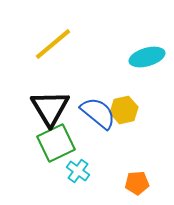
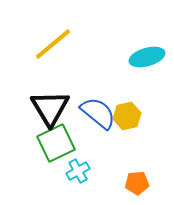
yellow hexagon: moved 3 px right, 6 px down
cyan cross: rotated 25 degrees clockwise
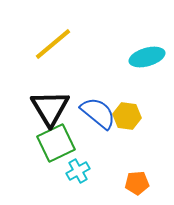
yellow hexagon: rotated 20 degrees clockwise
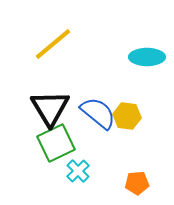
cyan ellipse: rotated 16 degrees clockwise
cyan cross: rotated 15 degrees counterclockwise
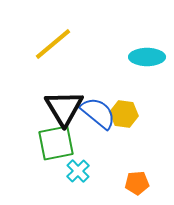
black triangle: moved 14 px right
yellow hexagon: moved 3 px left, 2 px up
green square: rotated 15 degrees clockwise
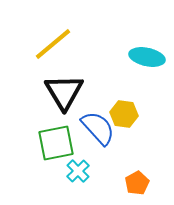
cyan ellipse: rotated 12 degrees clockwise
black triangle: moved 16 px up
blue semicircle: moved 15 px down; rotated 9 degrees clockwise
orange pentagon: rotated 25 degrees counterclockwise
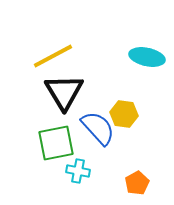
yellow line: moved 12 px down; rotated 12 degrees clockwise
cyan cross: rotated 35 degrees counterclockwise
